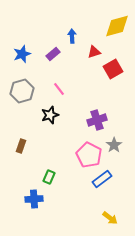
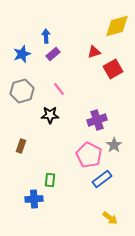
blue arrow: moved 26 px left
black star: rotated 18 degrees clockwise
green rectangle: moved 1 px right, 3 px down; rotated 16 degrees counterclockwise
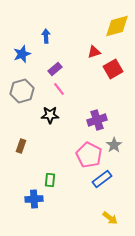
purple rectangle: moved 2 px right, 15 px down
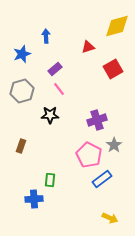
red triangle: moved 6 px left, 5 px up
yellow arrow: rotated 14 degrees counterclockwise
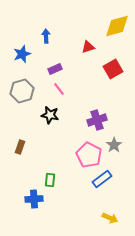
purple rectangle: rotated 16 degrees clockwise
black star: rotated 12 degrees clockwise
brown rectangle: moved 1 px left, 1 px down
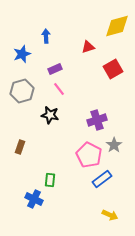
blue cross: rotated 30 degrees clockwise
yellow arrow: moved 3 px up
